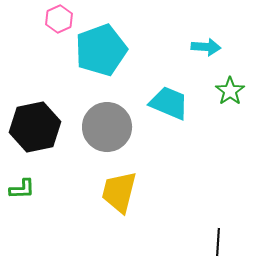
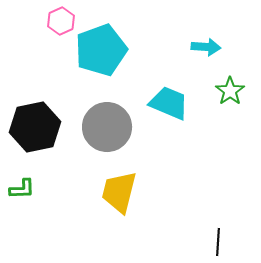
pink hexagon: moved 2 px right, 2 px down
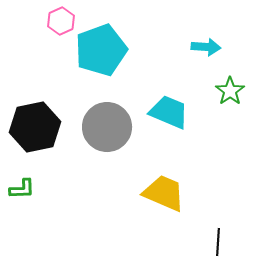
cyan trapezoid: moved 9 px down
yellow trapezoid: moved 45 px right, 1 px down; rotated 99 degrees clockwise
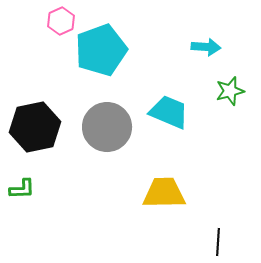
green star: rotated 20 degrees clockwise
yellow trapezoid: rotated 24 degrees counterclockwise
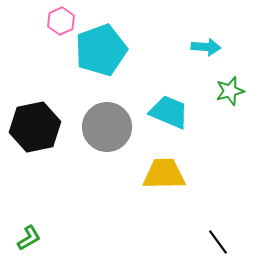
green L-shape: moved 7 px right, 49 px down; rotated 28 degrees counterclockwise
yellow trapezoid: moved 19 px up
black line: rotated 40 degrees counterclockwise
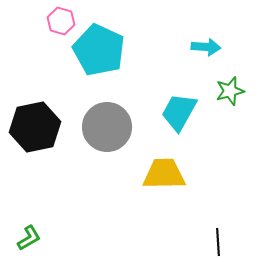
pink hexagon: rotated 20 degrees counterclockwise
cyan pentagon: moved 2 px left; rotated 27 degrees counterclockwise
cyan trapezoid: moved 10 px right; rotated 84 degrees counterclockwise
black line: rotated 32 degrees clockwise
